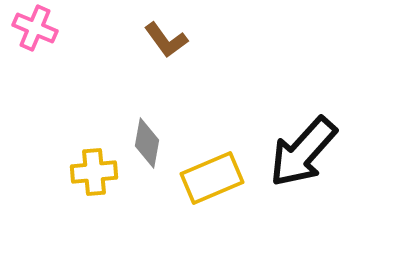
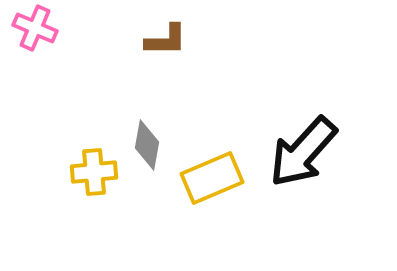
brown L-shape: rotated 54 degrees counterclockwise
gray diamond: moved 2 px down
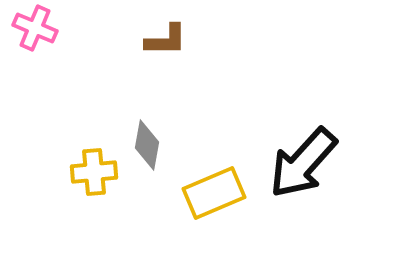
black arrow: moved 11 px down
yellow rectangle: moved 2 px right, 15 px down
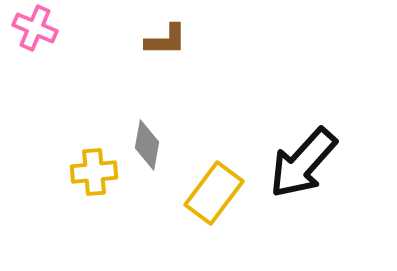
yellow rectangle: rotated 30 degrees counterclockwise
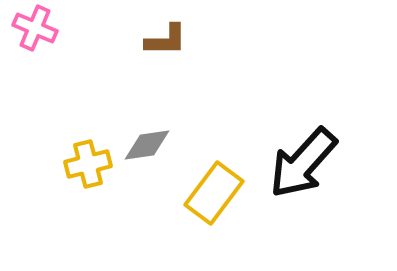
gray diamond: rotated 72 degrees clockwise
yellow cross: moved 6 px left, 8 px up; rotated 9 degrees counterclockwise
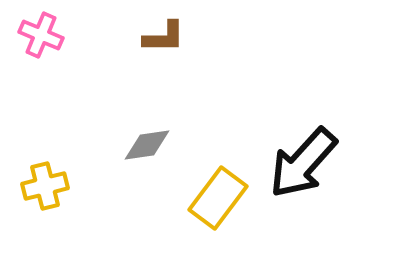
pink cross: moved 6 px right, 7 px down
brown L-shape: moved 2 px left, 3 px up
yellow cross: moved 43 px left, 22 px down
yellow rectangle: moved 4 px right, 5 px down
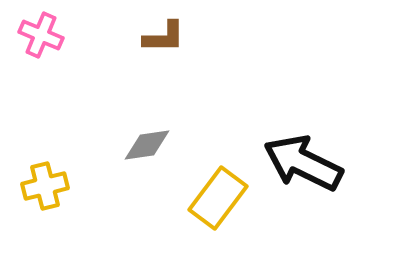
black arrow: rotated 74 degrees clockwise
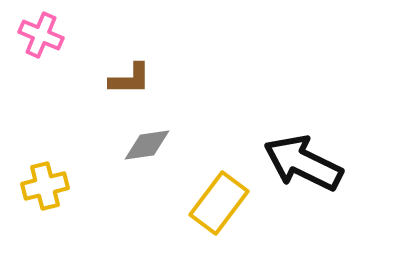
brown L-shape: moved 34 px left, 42 px down
yellow rectangle: moved 1 px right, 5 px down
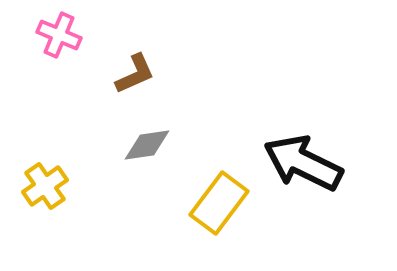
pink cross: moved 18 px right
brown L-shape: moved 5 px right, 5 px up; rotated 24 degrees counterclockwise
yellow cross: rotated 21 degrees counterclockwise
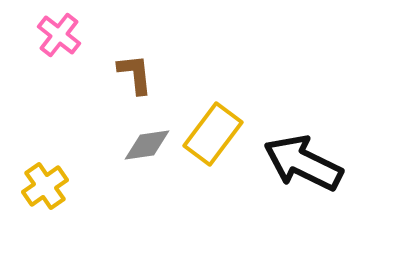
pink cross: rotated 15 degrees clockwise
brown L-shape: rotated 72 degrees counterclockwise
yellow rectangle: moved 6 px left, 69 px up
